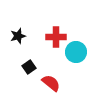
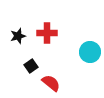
red cross: moved 9 px left, 4 px up
cyan circle: moved 14 px right
black square: moved 2 px right, 1 px up
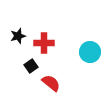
red cross: moved 3 px left, 10 px down
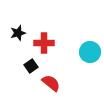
black star: moved 3 px up
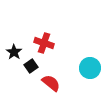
black star: moved 4 px left, 19 px down; rotated 21 degrees counterclockwise
red cross: rotated 18 degrees clockwise
cyan circle: moved 16 px down
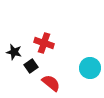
black star: rotated 21 degrees counterclockwise
